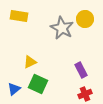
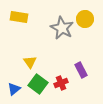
yellow rectangle: moved 1 px down
yellow triangle: rotated 40 degrees counterclockwise
green square: rotated 12 degrees clockwise
red cross: moved 24 px left, 11 px up
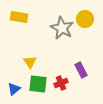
green square: rotated 30 degrees counterclockwise
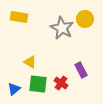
yellow triangle: rotated 24 degrees counterclockwise
red cross: rotated 32 degrees counterclockwise
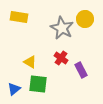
red cross: moved 25 px up
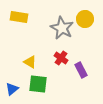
blue triangle: moved 2 px left
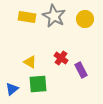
yellow rectangle: moved 8 px right
gray star: moved 8 px left, 12 px up
green square: rotated 12 degrees counterclockwise
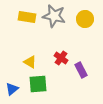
gray star: rotated 15 degrees counterclockwise
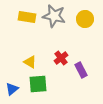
red cross: rotated 16 degrees clockwise
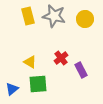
yellow rectangle: moved 1 px right, 1 px up; rotated 66 degrees clockwise
